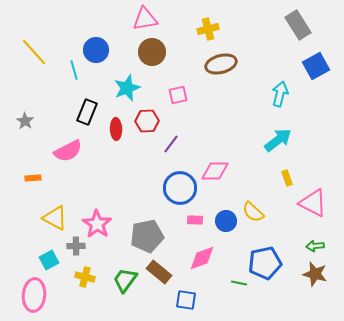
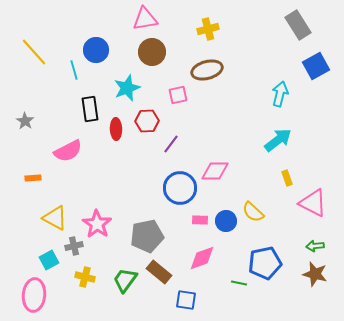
brown ellipse at (221, 64): moved 14 px left, 6 px down
black rectangle at (87, 112): moved 3 px right, 3 px up; rotated 30 degrees counterclockwise
pink rectangle at (195, 220): moved 5 px right
gray cross at (76, 246): moved 2 px left; rotated 12 degrees counterclockwise
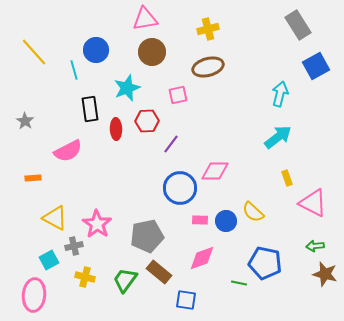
brown ellipse at (207, 70): moved 1 px right, 3 px up
cyan arrow at (278, 140): moved 3 px up
blue pentagon at (265, 263): rotated 24 degrees clockwise
brown star at (315, 274): moved 10 px right
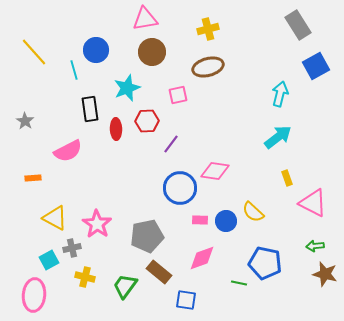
pink diamond at (215, 171): rotated 8 degrees clockwise
gray cross at (74, 246): moved 2 px left, 2 px down
green trapezoid at (125, 280): moved 6 px down
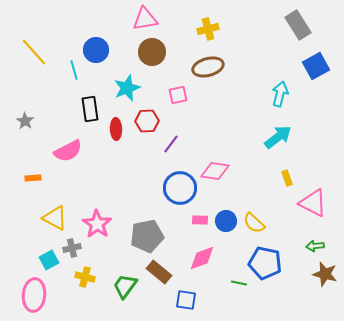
yellow semicircle at (253, 212): moved 1 px right, 11 px down
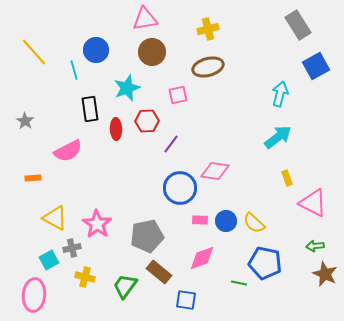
brown star at (325, 274): rotated 10 degrees clockwise
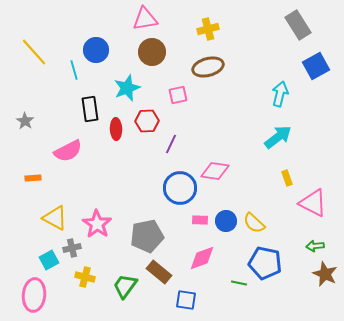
purple line at (171, 144): rotated 12 degrees counterclockwise
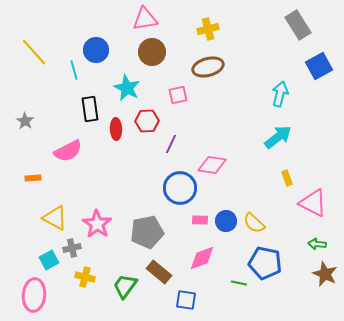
blue square at (316, 66): moved 3 px right
cyan star at (127, 88): rotated 24 degrees counterclockwise
pink diamond at (215, 171): moved 3 px left, 6 px up
gray pentagon at (147, 236): moved 4 px up
green arrow at (315, 246): moved 2 px right, 2 px up; rotated 12 degrees clockwise
